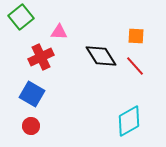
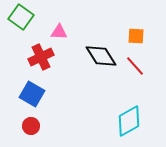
green square: rotated 15 degrees counterclockwise
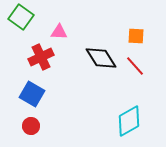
black diamond: moved 2 px down
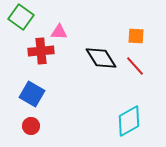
red cross: moved 6 px up; rotated 20 degrees clockwise
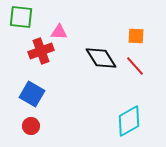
green square: rotated 30 degrees counterclockwise
red cross: rotated 15 degrees counterclockwise
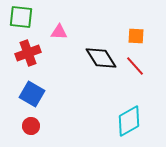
red cross: moved 13 px left, 2 px down
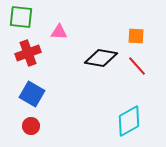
black diamond: rotated 48 degrees counterclockwise
red line: moved 2 px right
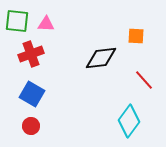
green square: moved 4 px left, 4 px down
pink triangle: moved 13 px left, 8 px up
red cross: moved 3 px right, 1 px down
black diamond: rotated 16 degrees counterclockwise
red line: moved 7 px right, 14 px down
cyan diamond: rotated 24 degrees counterclockwise
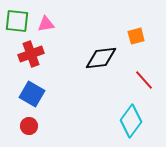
pink triangle: rotated 12 degrees counterclockwise
orange square: rotated 18 degrees counterclockwise
cyan diamond: moved 2 px right
red circle: moved 2 px left
